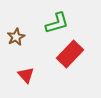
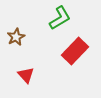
green L-shape: moved 3 px right, 5 px up; rotated 15 degrees counterclockwise
red rectangle: moved 5 px right, 3 px up
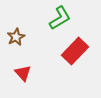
red triangle: moved 3 px left, 2 px up
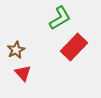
brown star: moved 13 px down
red rectangle: moved 1 px left, 4 px up
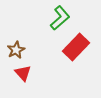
green L-shape: rotated 10 degrees counterclockwise
red rectangle: moved 2 px right
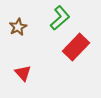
brown star: moved 2 px right, 23 px up
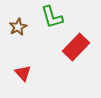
green L-shape: moved 8 px left, 1 px up; rotated 115 degrees clockwise
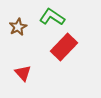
green L-shape: rotated 140 degrees clockwise
red rectangle: moved 12 px left
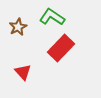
red rectangle: moved 3 px left, 1 px down
red triangle: moved 1 px up
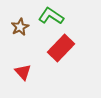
green L-shape: moved 1 px left, 1 px up
brown star: moved 2 px right
